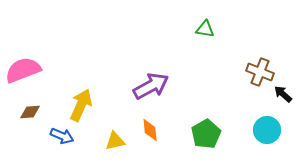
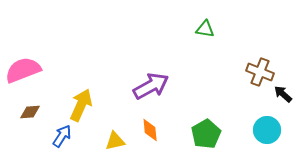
blue arrow: rotated 80 degrees counterclockwise
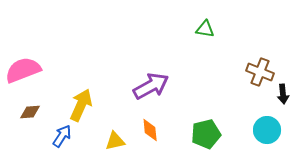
black arrow: rotated 138 degrees counterclockwise
green pentagon: rotated 16 degrees clockwise
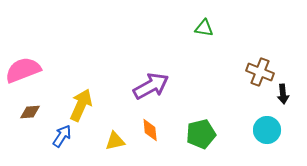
green triangle: moved 1 px left, 1 px up
green pentagon: moved 5 px left
